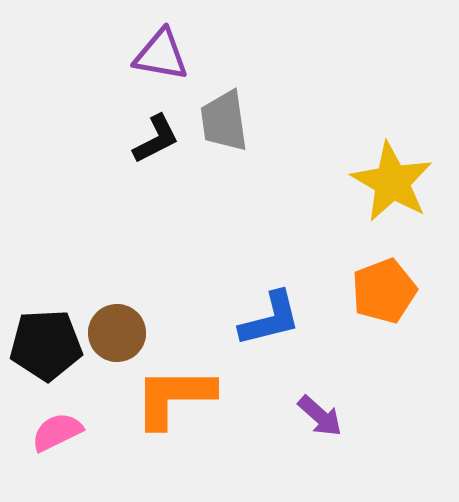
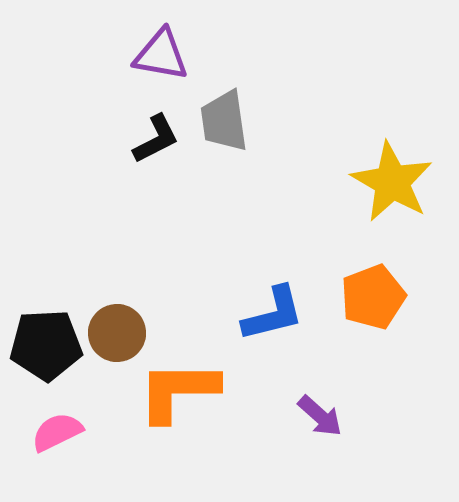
orange pentagon: moved 11 px left, 6 px down
blue L-shape: moved 3 px right, 5 px up
orange L-shape: moved 4 px right, 6 px up
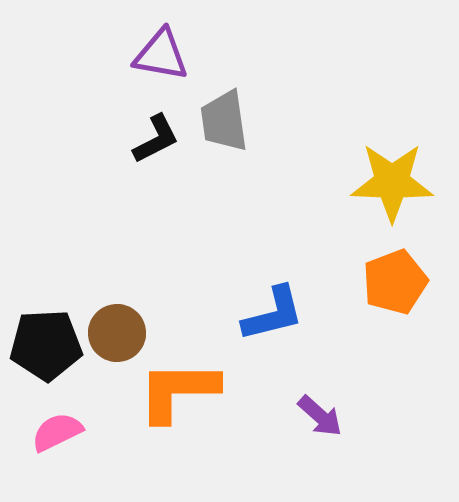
yellow star: rotated 28 degrees counterclockwise
orange pentagon: moved 22 px right, 15 px up
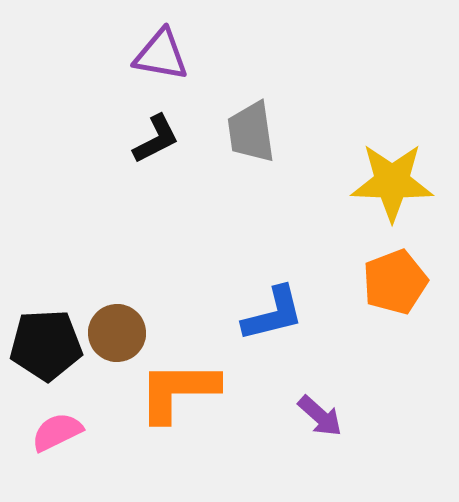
gray trapezoid: moved 27 px right, 11 px down
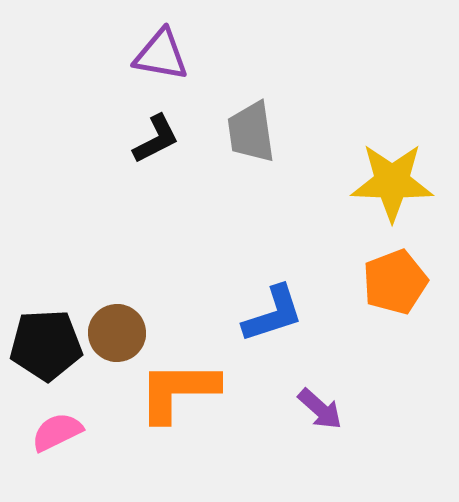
blue L-shape: rotated 4 degrees counterclockwise
purple arrow: moved 7 px up
